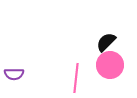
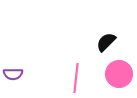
pink circle: moved 9 px right, 9 px down
purple semicircle: moved 1 px left
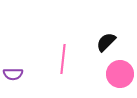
pink circle: moved 1 px right
pink line: moved 13 px left, 19 px up
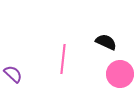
black semicircle: rotated 70 degrees clockwise
purple semicircle: rotated 138 degrees counterclockwise
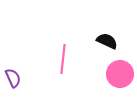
black semicircle: moved 1 px right, 1 px up
purple semicircle: moved 4 px down; rotated 24 degrees clockwise
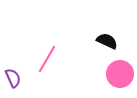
pink line: moved 16 px left; rotated 24 degrees clockwise
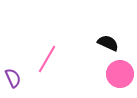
black semicircle: moved 1 px right, 2 px down
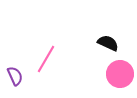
pink line: moved 1 px left
purple semicircle: moved 2 px right, 2 px up
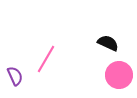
pink circle: moved 1 px left, 1 px down
